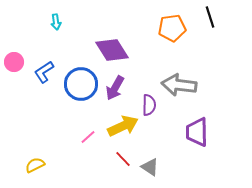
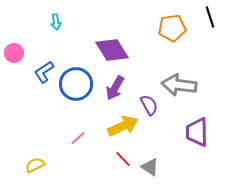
pink circle: moved 9 px up
blue circle: moved 5 px left
purple semicircle: rotated 30 degrees counterclockwise
pink line: moved 10 px left, 1 px down
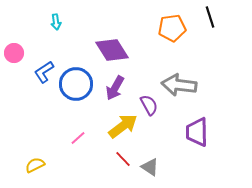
yellow arrow: rotated 12 degrees counterclockwise
